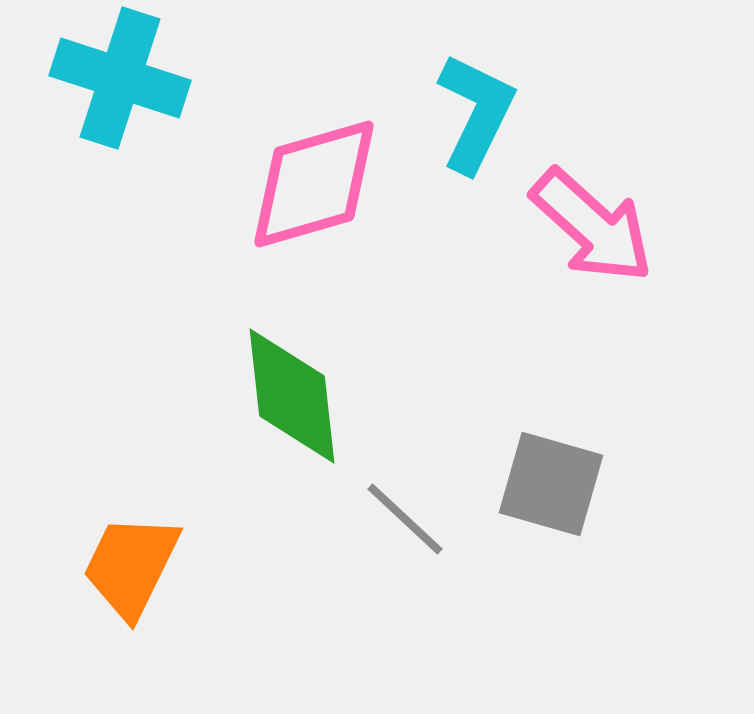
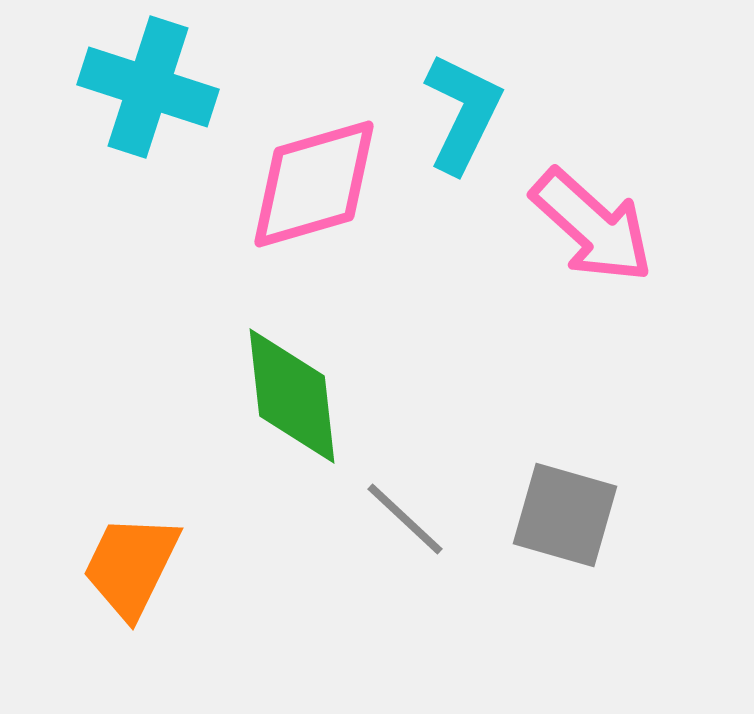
cyan cross: moved 28 px right, 9 px down
cyan L-shape: moved 13 px left
gray square: moved 14 px right, 31 px down
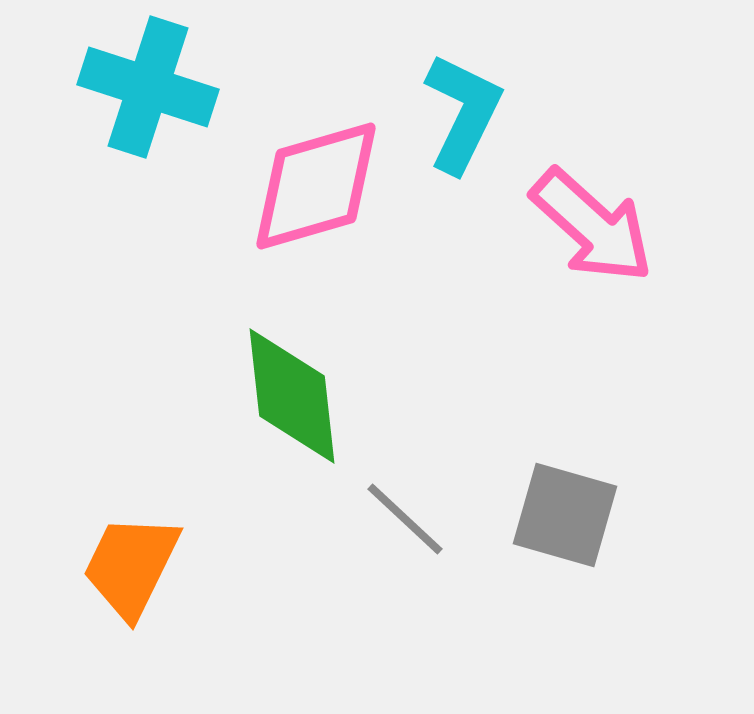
pink diamond: moved 2 px right, 2 px down
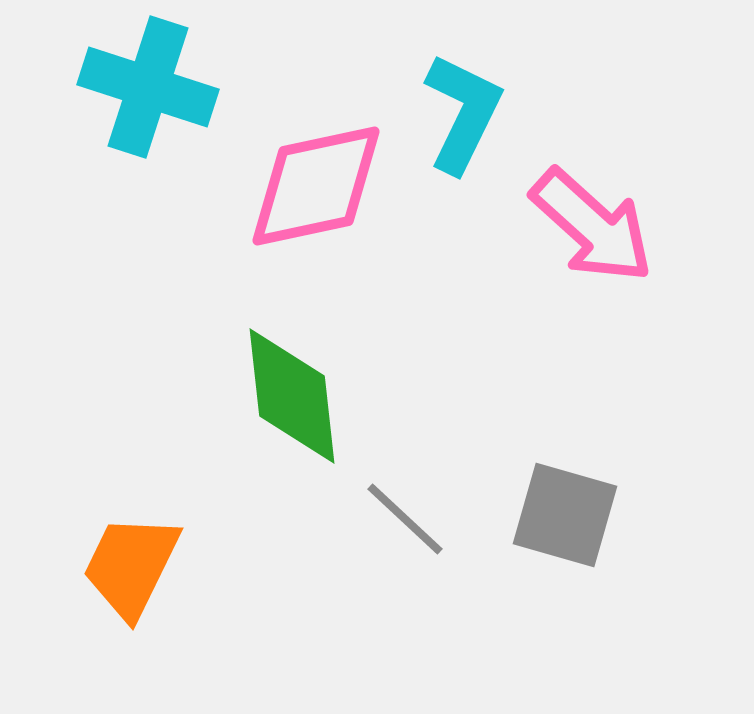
pink diamond: rotated 4 degrees clockwise
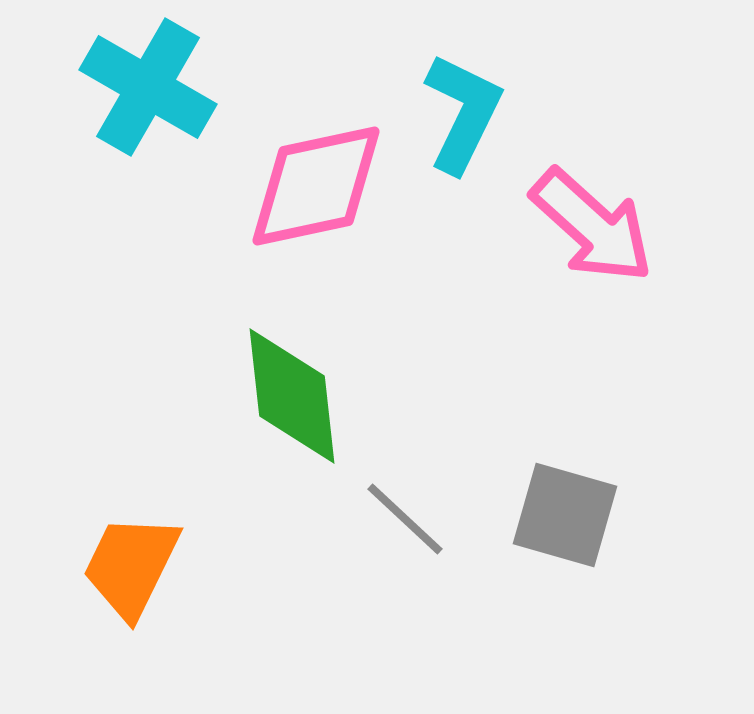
cyan cross: rotated 12 degrees clockwise
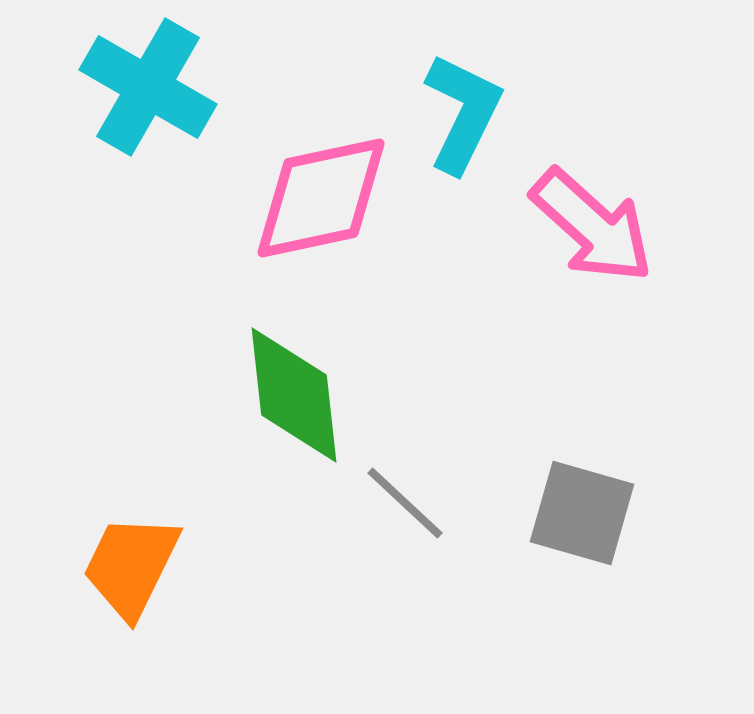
pink diamond: moved 5 px right, 12 px down
green diamond: moved 2 px right, 1 px up
gray square: moved 17 px right, 2 px up
gray line: moved 16 px up
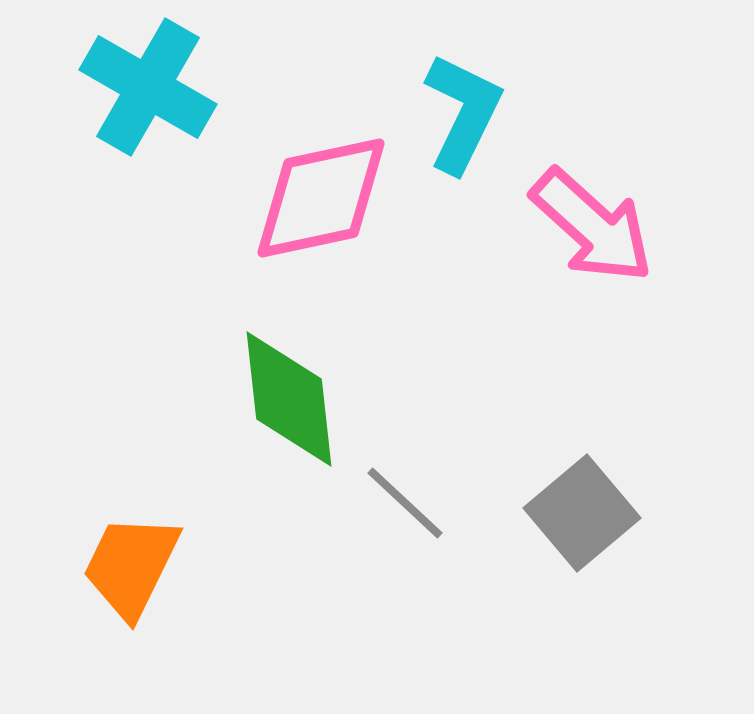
green diamond: moved 5 px left, 4 px down
gray square: rotated 34 degrees clockwise
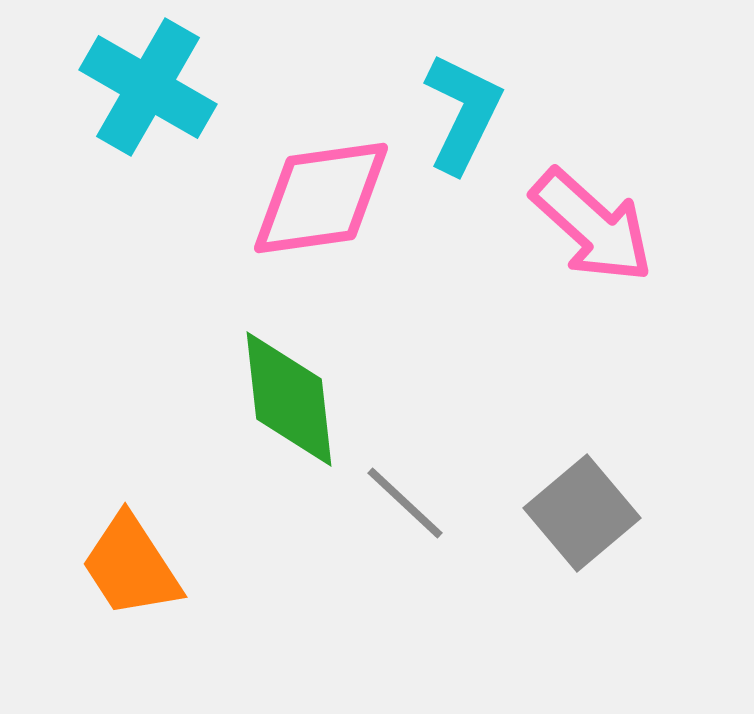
pink diamond: rotated 4 degrees clockwise
orange trapezoid: rotated 59 degrees counterclockwise
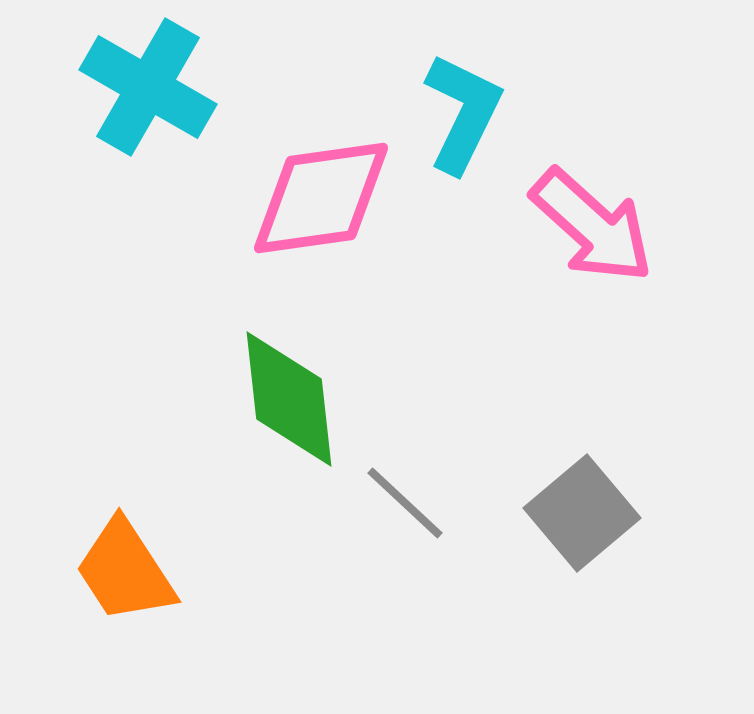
orange trapezoid: moved 6 px left, 5 px down
